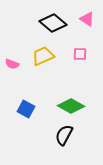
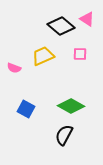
black diamond: moved 8 px right, 3 px down
pink semicircle: moved 2 px right, 4 px down
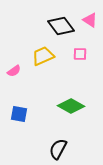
pink triangle: moved 3 px right, 1 px down
black diamond: rotated 12 degrees clockwise
pink semicircle: moved 3 px down; rotated 56 degrees counterclockwise
blue square: moved 7 px left, 5 px down; rotated 18 degrees counterclockwise
black semicircle: moved 6 px left, 14 px down
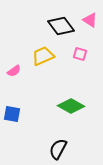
pink square: rotated 16 degrees clockwise
blue square: moved 7 px left
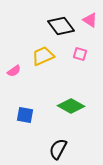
blue square: moved 13 px right, 1 px down
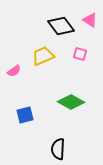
green diamond: moved 4 px up
blue square: rotated 24 degrees counterclockwise
black semicircle: rotated 25 degrees counterclockwise
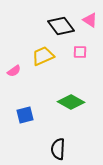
pink square: moved 2 px up; rotated 16 degrees counterclockwise
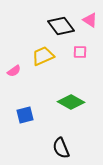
black semicircle: moved 3 px right, 1 px up; rotated 25 degrees counterclockwise
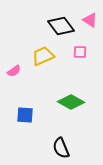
blue square: rotated 18 degrees clockwise
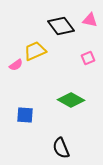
pink triangle: rotated 21 degrees counterclockwise
pink square: moved 8 px right, 6 px down; rotated 24 degrees counterclockwise
yellow trapezoid: moved 8 px left, 5 px up
pink semicircle: moved 2 px right, 6 px up
green diamond: moved 2 px up
